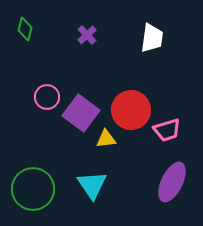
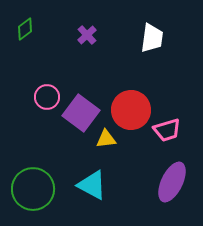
green diamond: rotated 40 degrees clockwise
cyan triangle: rotated 28 degrees counterclockwise
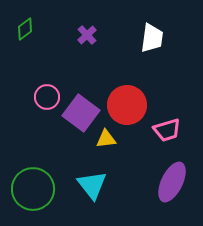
red circle: moved 4 px left, 5 px up
cyan triangle: rotated 24 degrees clockwise
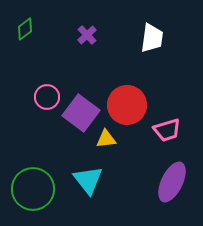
cyan triangle: moved 4 px left, 5 px up
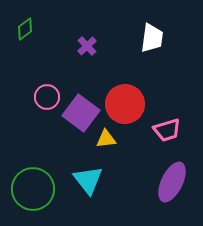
purple cross: moved 11 px down
red circle: moved 2 px left, 1 px up
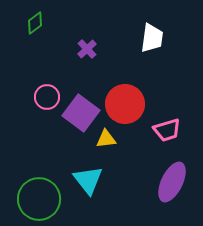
green diamond: moved 10 px right, 6 px up
purple cross: moved 3 px down
green circle: moved 6 px right, 10 px down
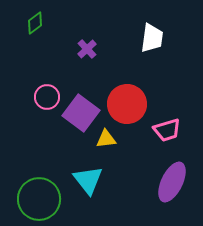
red circle: moved 2 px right
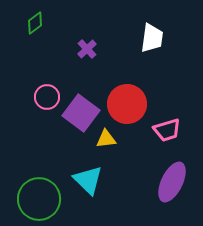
cyan triangle: rotated 8 degrees counterclockwise
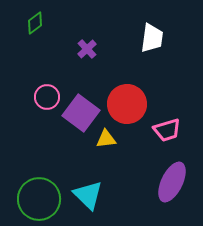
cyan triangle: moved 15 px down
